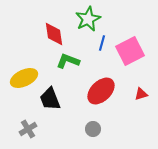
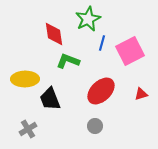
yellow ellipse: moved 1 px right, 1 px down; rotated 24 degrees clockwise
gray circle: moved 2 px right, 3 px up
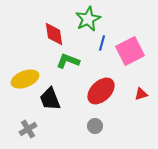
yellow ellipse: rotated 20 degrees counterclockwise
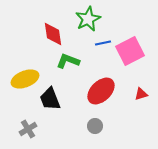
red diamond: moved 1 px left
blue line: moved 1 px right; rotated 63 degrees clockwise
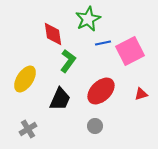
green L-shape: rotated 105 degrees clockwise
yellow ellipse: rotated 36 degrees counterclockwise
black trapezoid: moved 10 px right; rotated 135 degrees counterclockwise
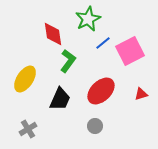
blue line: rotated 28 degrees counterclockwise
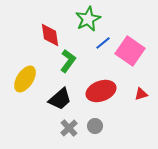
red diamond: moved 3 px left, 1 px down
pink square: rotated 28 degrees counterclockwise
red ellipse: rotated 24 degrees clockwise
black trapezoid: rotated 25 degrees clockwise
gray cross: moved 41 px right, 1 px up; rotated 12 degrees counterclockwise
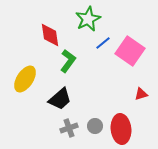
red ellipse: moved 20 px right, 38 px down; rotated 76 degrees counterclockwise
gray cross: rotated 24 degrees clockwise
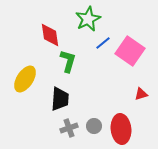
green L-shape: rotated 20 degrees counterclockwise
black trapezoid: rotated 45 degrees counterclockwise
gray circle: moved 1 px left
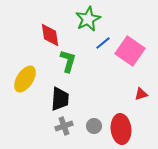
gray cross: moved 5 px left, 2 px up
